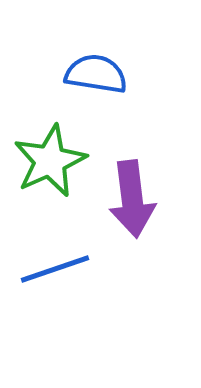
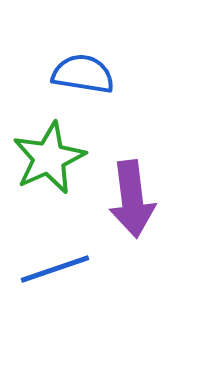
blue semicircle: moved 13 px left
green star: moved 1 px left, 3 px up
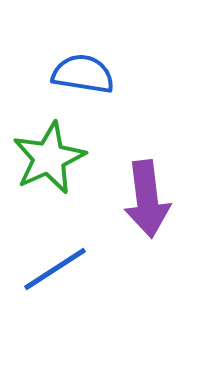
purple arrow: moved 15 px right
blue line: rotated 14 degrees counterclockwise
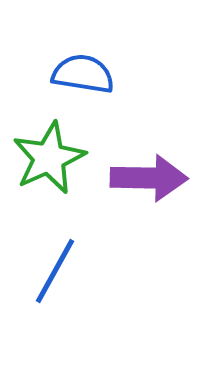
purple arrow: moved 2 px right, 21 px up; rotated 82 degrees counterclockwise
blue line: moved 2 px down; rotated 28 degrees counterclockwise
